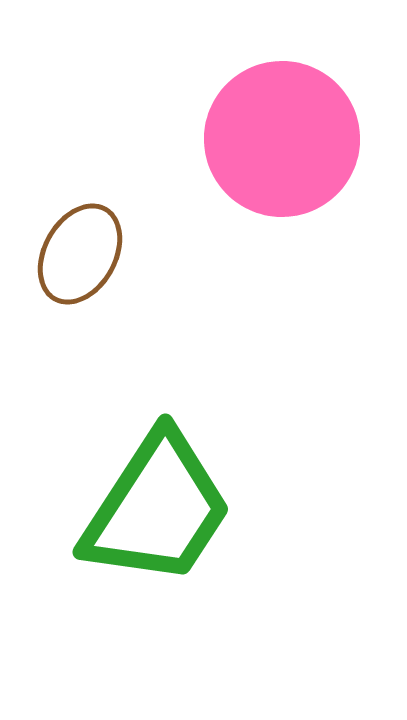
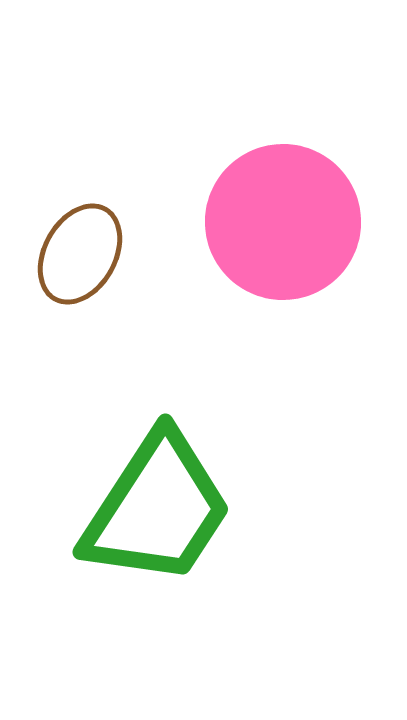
pink circle: moved 1 px right, 83 px down
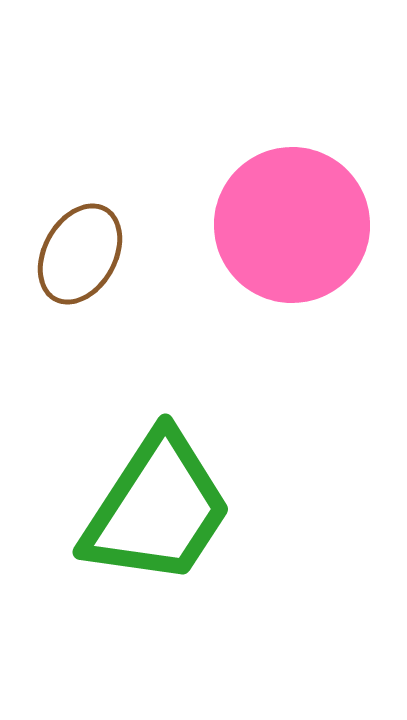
pink circle: moved 9 px right, 3 px down
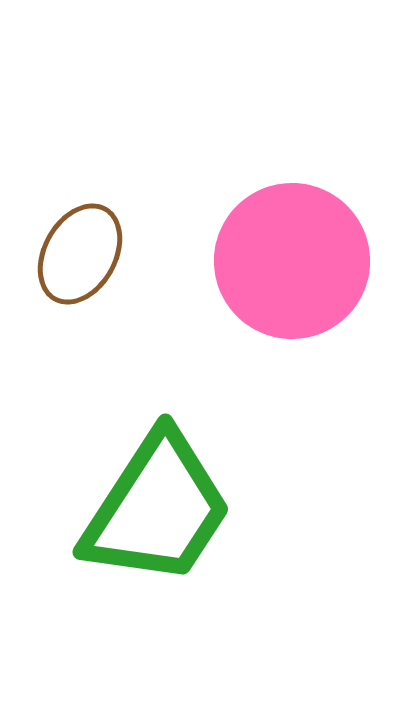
pink circle: moved 36 px down
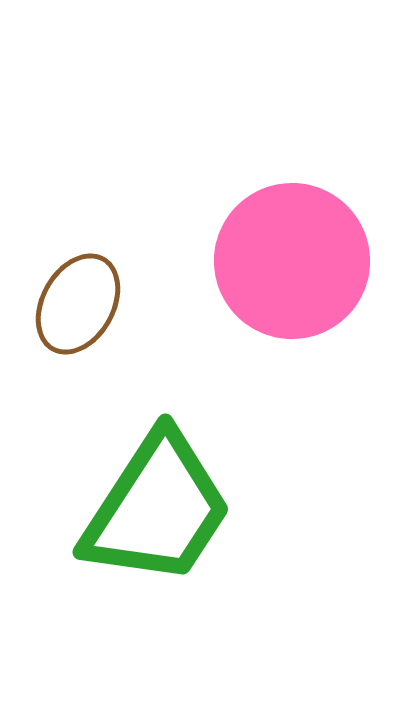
brown ellipse: moved 2 px left, 50 px down
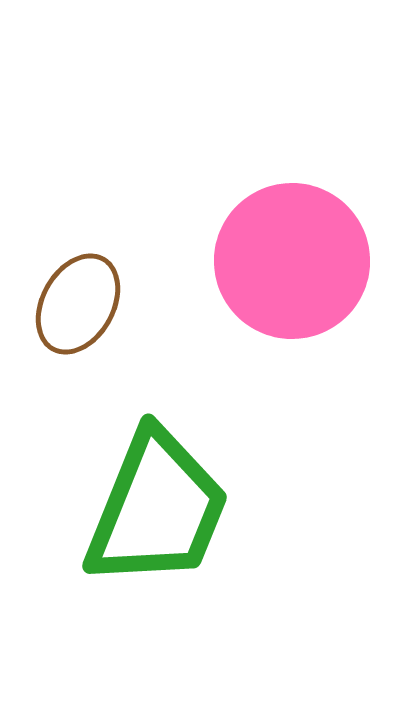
green trapezoid: rotated 11 degrees counterclockwise
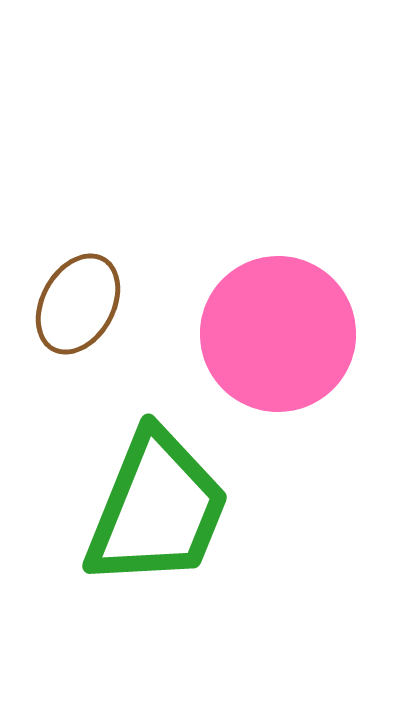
pink circle: moved 14 px left, 73 px down
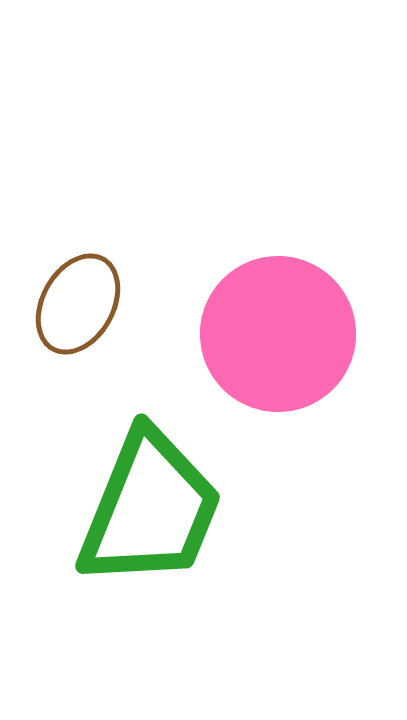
green trapezoid: moved 7 px left
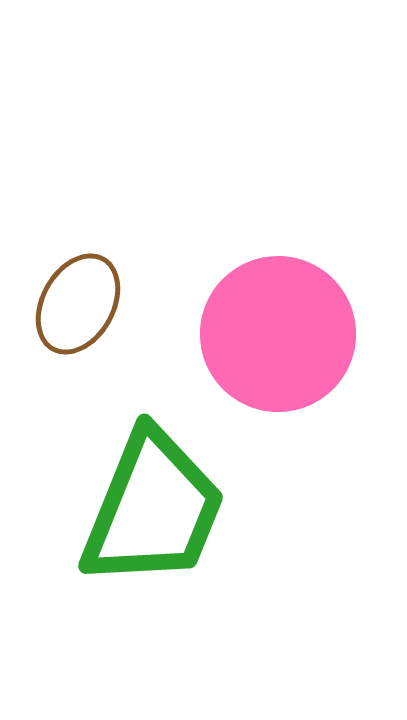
green trapezoid: moved 3 px right
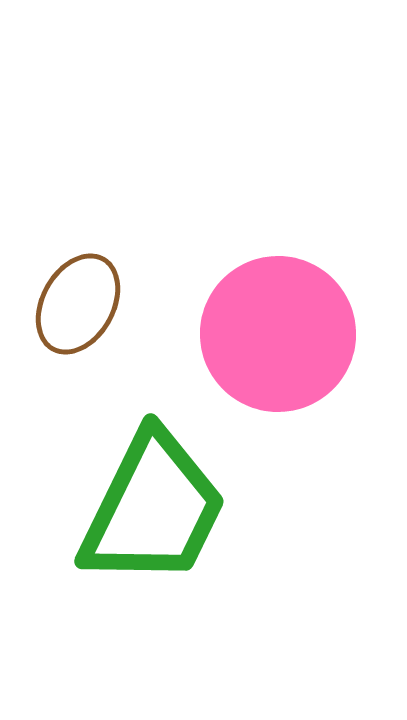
green trapezoid: rotated 4 degrees clockwise
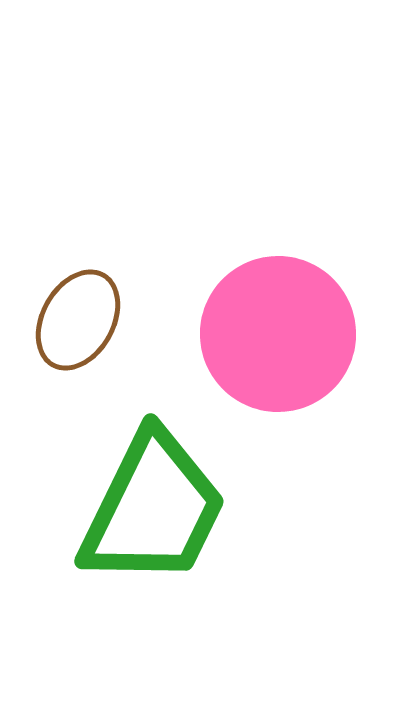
brown ellipse: moved 16 px down
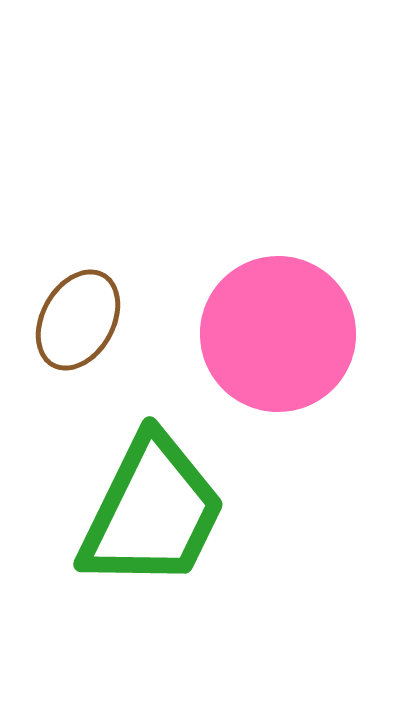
green trapezoid: moved 1 px left, 3 px down
